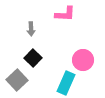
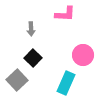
pink circle: moved 5 px up
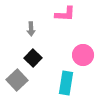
cyan rectangle: rotated 15 degrees counterclockwise
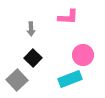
pink L-shape: moved 3 px right, 3 px down
cyan rectangle: moved 4 px right, 4 px up; rotated 60 degrees clockwise
